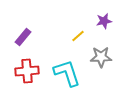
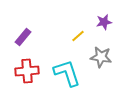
purple star: moved 1 px down
gray star: rotated 10 degrees clockwise
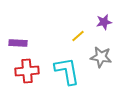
purple rectangle: moved 5 px left, 6 px down; rotated 54 degrees clockwise
cyan L-shape: moved 2 px up; rotated 8 degrees clockwise
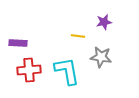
yellow line: rotated 48 degrees clockwise
red cross: moved 2 px right, 1 px up
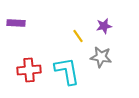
purple star: moved 4 px down
yellow line: rotated 48 degrees clockwise
purple rectangle: moved 2 px left, 20 px up
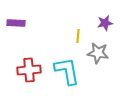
purple star: moved 1 px right, 3 px up
yellow line: rotated 40 degrees clockwise
gray star: moved 3 px left, 4 px up
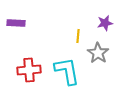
gray star: rotated 25 degrees clockwise
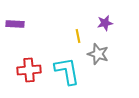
purple rectangle: moved 1 px left, 1 px down
yellow line: rotated 16 degrees counterclockwise
gray star: moved 1 px down; rotated 15 degrees counterclockwise
